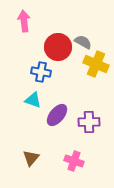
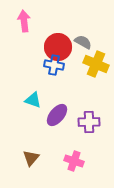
blue cross: moved 13 px right, 7 px up
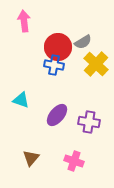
gray semicircle: rotated 120 degrees clockwise
yellow cross: rotated 20 degrees clockwise
cyan triangle: moved 12 px left
purple cross: rotated 10 degrees clockwise
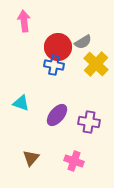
cyan triangle: moved 3 px down
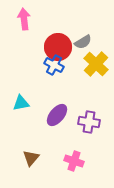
pink arrow: moved 2 px up
blue cross: rotated 18 degrees clockwise
cyan triangle: rotated 30 degrees counterclockwise
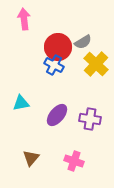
purple cross: moved 1 px right, 3 px up
